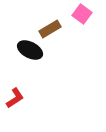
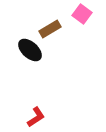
black ellipse: rotated 15 degrees clockwise
red L-shape: moved 21 px right, 19 px down
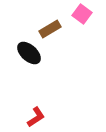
black ellipse: moved 1 px left, 3 px down
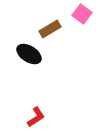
black ellipse: moved 1 px down; rotated 10 degrees counterclockwise
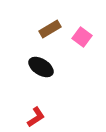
pink square: moved 23 px down
black ellipse: moved 12 px right, 13 px down
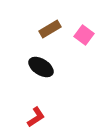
pink square: moved 2 px right, 2 px up
